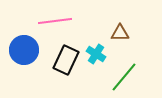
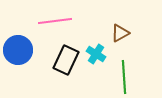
brown triangle: rotated 30 degrees counterclockwise
blue circle: moved 6 px left
green line: rotated 44 degrees counterclockwise
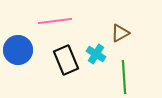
black rectangle: rotated 48 degrees counterclockwise
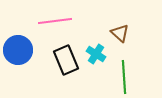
brown triangle: rotated 48 degrees counterclockwise
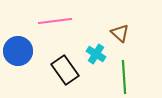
blue circle: moved 1 px down
black rectangle: moved 1 px left, 10 px down; rotated 12 degrees counterclockwise
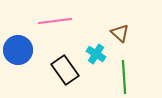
blue circle: moved 1 px up
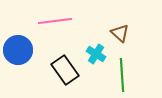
green line: moved 2 px left, 2 px up
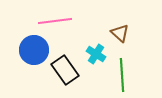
blue circle: moved 16 px right
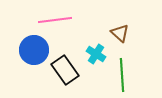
pink line: moved 1 px up
